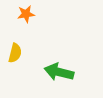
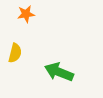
green arrow: rotated 8 degrees clockwise
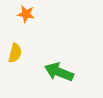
orange star: rotated 18 degrees clockwise
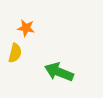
orange star: moved 14 px down
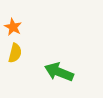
orange star: moved 13 px left, 1 px up; rotated 18 degrees clockwise
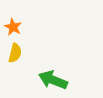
green arrow: moved 6 px left, 8 px down
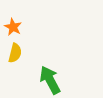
green arrow: moved 3 px left; rotated 40 degrees clockwise
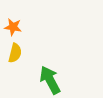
orange star: rotated 18 degrees counterclockwise
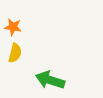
green arrow: rotated 44 degrees counterclockwise
